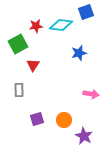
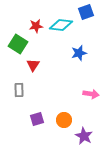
green square: rotated 30 degrees counterclockwise
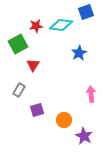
green square: rotated 30 degrees clockwise
blue star: rotated 14 degrees counterclockwise
gray rectangle: rotated 32 degrees clockwise
pink arrow: rotated 105 degrees counterclockwise
purple square: moved 9 px up
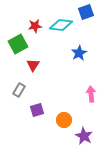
red star: moved 1 px left
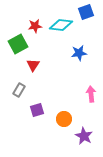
blue star: rotated 21 degrees clockwise
orange circle: moved 1 px up
